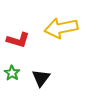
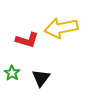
red L-shape: moved 9 px right
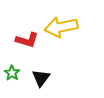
yellow arrow: moved 1 px up
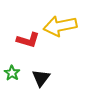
yellow arrow: moved 1 px left, 1 px up
red L-shape: moved 1 px right
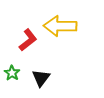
yellow arrow: rotated 12 degrees clockwise
red L-shape: rotated 55 degrees counterclockwise
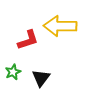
red L-shape: rotated 20 degrees clockwise
green star: moved 1 px right, 1 px up; rotated 14 degrees clockwise
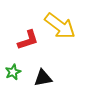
yellow arrow: rotated 144 degrees counterclockwise
black triangle: moved 2 px right; rotated 42 degrees clockwise
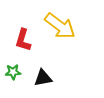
red L-shape: moved 5 px left; rotated 125 degrees clockwise
green star: rotated 21 degrees clockwise
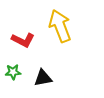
yellow arrow: rotated 148 degrees counterclockwise
red L-shape: rotated 80 degrees counterclockwise
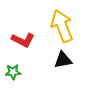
yellow arrow: moved 2 px right
black triangle: moved 20 px right, 18 px up
